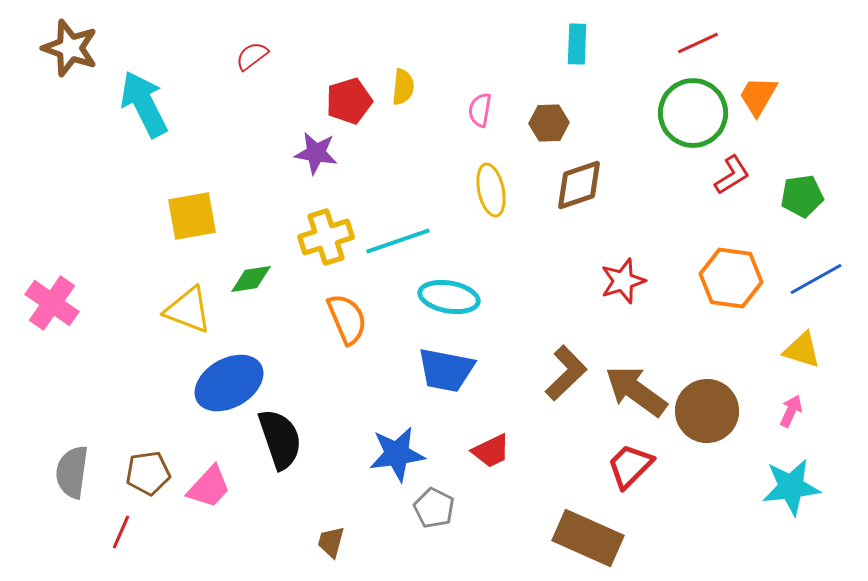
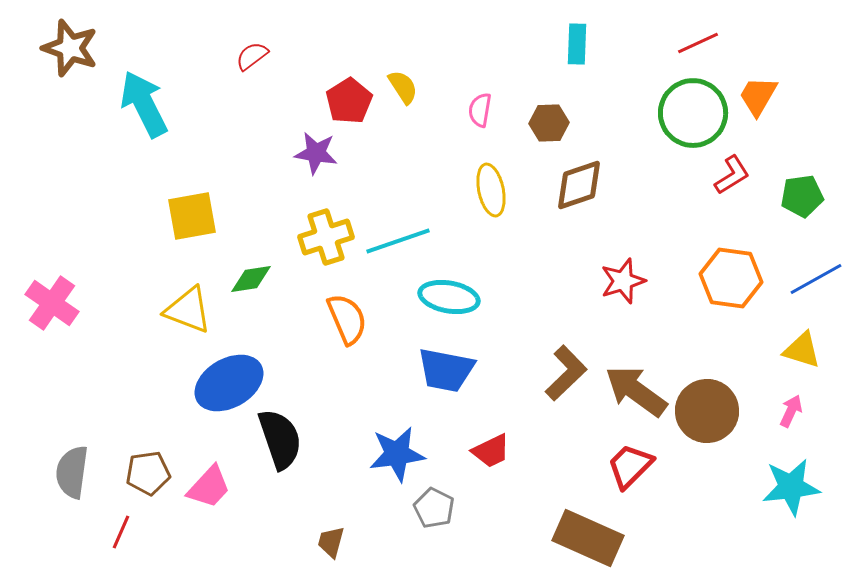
yellow semicircle at (403, 87): rotated 39 degrees counterclockwise
red pentagon at (349, 101): rotated 15 degrees counterclockwise
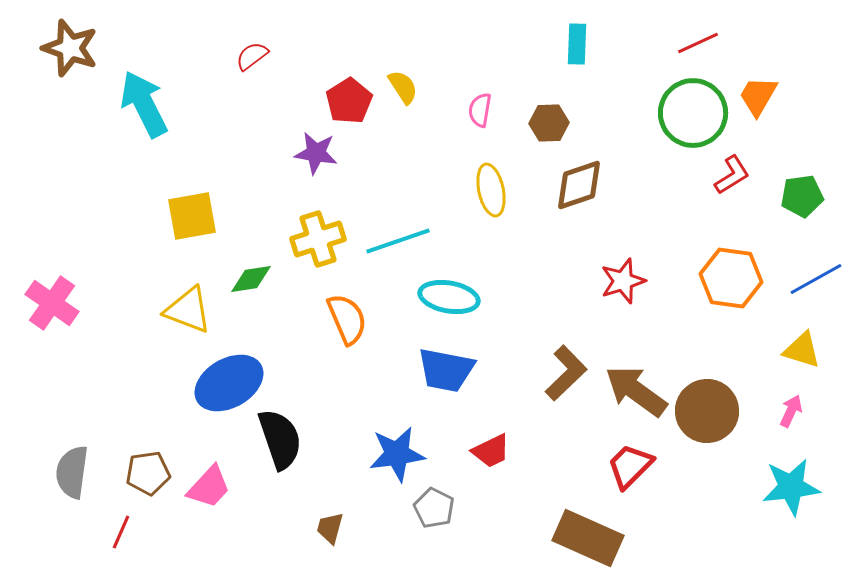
yellow cross at (326, 237): moved 8 px left, 2 px down
brown trapezoid at (331, 542): moved 1 px left, 14 px up
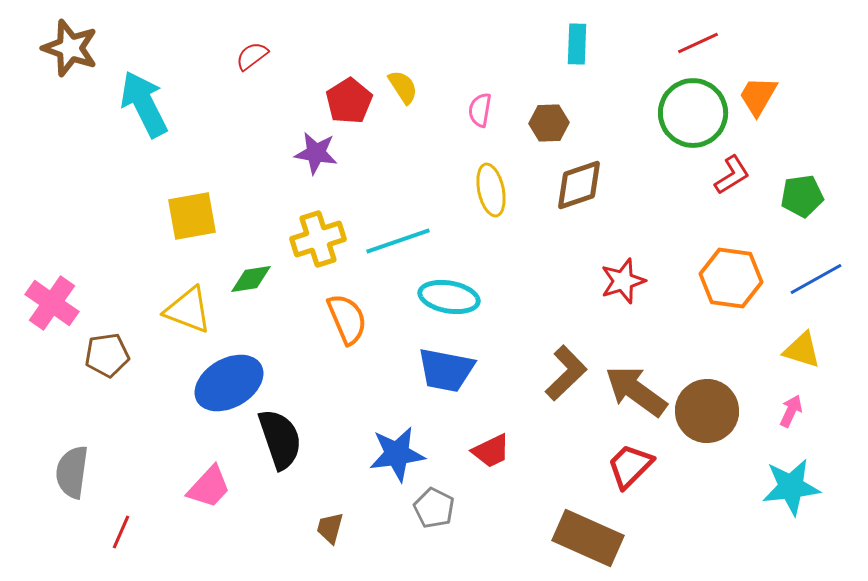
brown pentagon at (148, 473): moved 41 px left, 118 px up
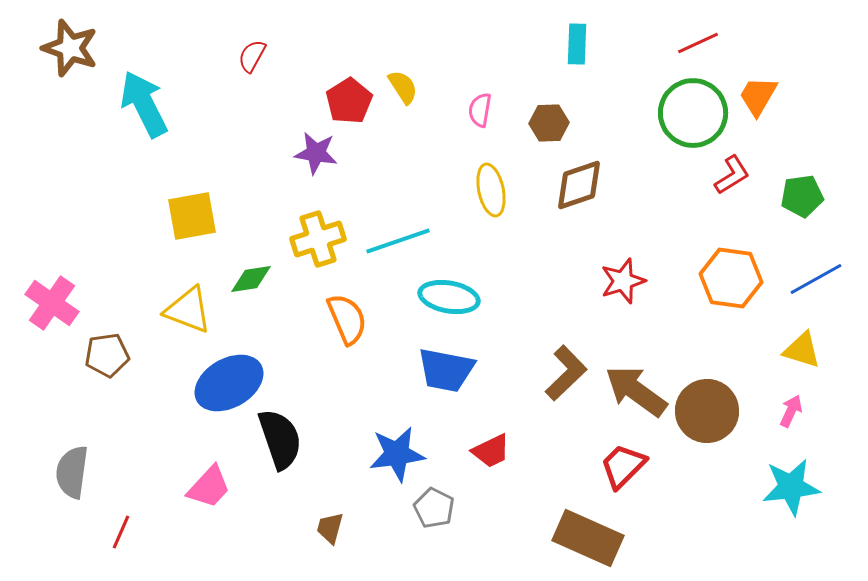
red semicircle at (252, 56): rotated 24 degrees counterclockwise
red trapezoid at (630, 466): moved 7 px left
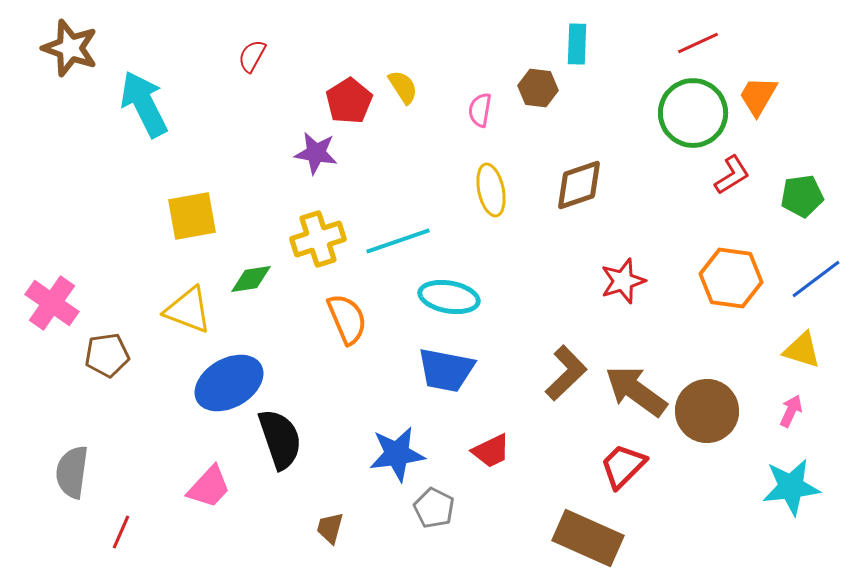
brown hexagon at (549, 123): moved 11 px left, 35 px up; rotated 9 degrees clockwise
blue line at (816, 279): rotated 8 degrees counterclockwise
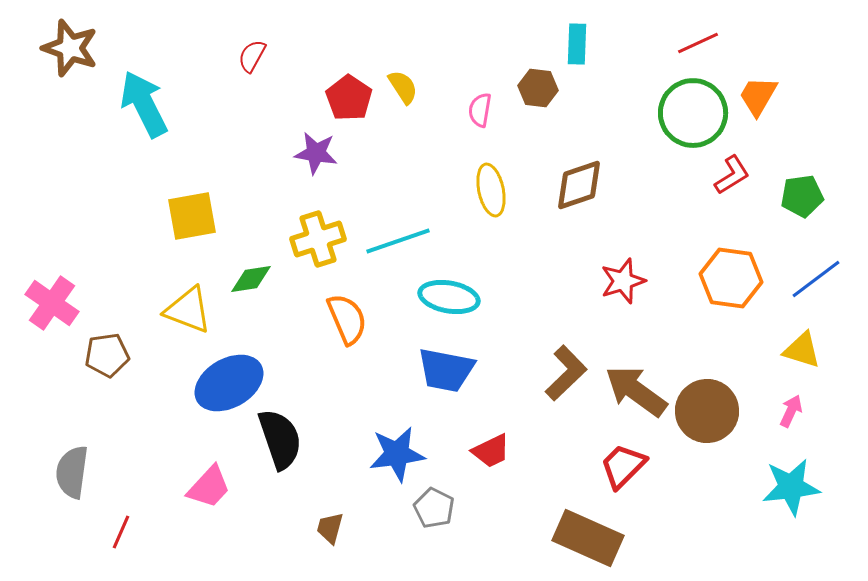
red pentagon at (349, 101): moved 3 px up; rotated 6 degrees counterclockwise
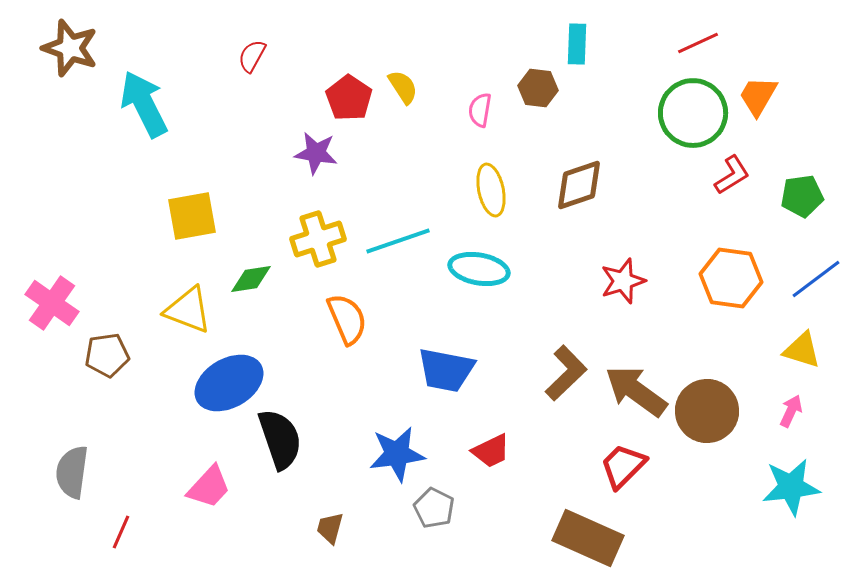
cyan ellipse at (449, 297): moved 30 px right, 28 px up
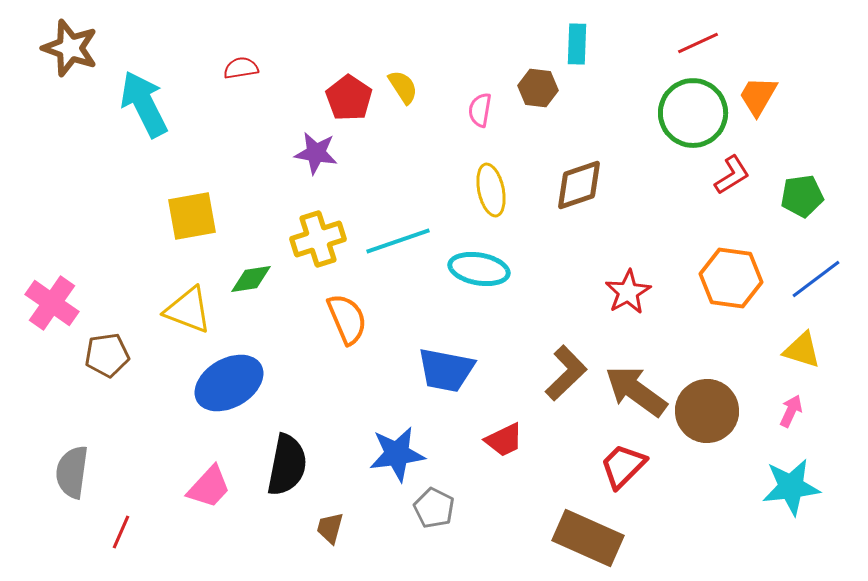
red semicircle at (252, 56): moved 11 px left, 12 px down; rotated 52 degrees clockwise
red star at (623, 281): moved 5 px right, 11 px down; rotated 12 degrees counterclockwise
black semicircle at (280, 439): moved 7 px right, 26 px down; rotated 30 degrees clockwise
red trapezoid at (491, 451): moved 13 px right, 11 px up
